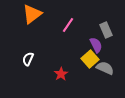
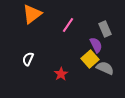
gray rectangle: moved 1 px left, 1 px up
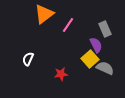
orange triangle: moved 12 px right
red star: rotated 24 degrees clockwise
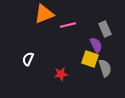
orange triangle: rotated 15 degrees clockwise
pink line: rotated 42 degrees clockwise
yellow square: rotated 30 degrees counterclockwise
gray semicircle: rotated 48 degrees clockwise
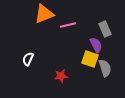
red star: moved 2 px down
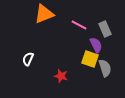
pink line: moved 11 px right; rotated 42 degrees clockwise
red star: rotated 24 degrees clockwise
